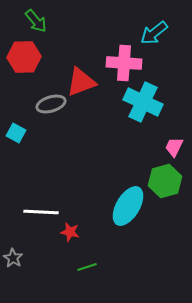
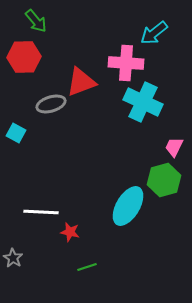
pink cross: moved 2 px right
green hexagon: moved 1 px left, 1 px up
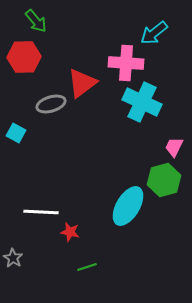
red triangle: moved 1 px right, 1 px down; rotated 16 degrees counterclockwise
cyan cross: moved 1 px left
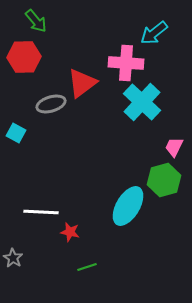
cyan cross: rotated 18 degrees clockwise
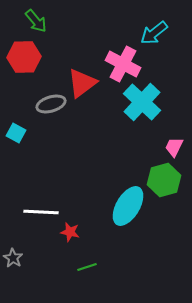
pink cross: moved 3 px left, 1 px down; rotated 24 degrees clockwise
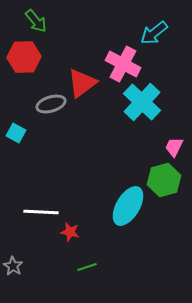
gray star: moved 8 px down
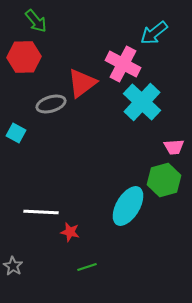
pink trapezoid: rotated 120 degrees counterclockwise
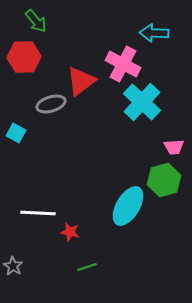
cyan arrow: rotated 40 degrees clockwise
red triangle: moved 1 px left, 2 px up
white line: moved 3 px left, 1 px down
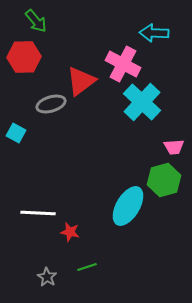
gray star: moved 34 px right, 11 px down
